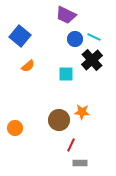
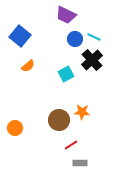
cyan square: rotated 28 degrees counterclockwise
red line: rotated 32 degrees clockwise
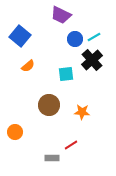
purple trapezoid: moved 5 px left
cyan line: rotated 56 degrees counterclockwise
cyan square: rotated 21 degrees clockwise
brown circle: moved 10 px left, 15 px up
orange circle: moved 4 px down
gray rectangle: moved 28 px left, 5 px up
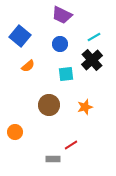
purple trapezoid: moved 1 px right
blue circle: moved 15 px left, 5 px down
orange star: moved 3 px right, 5 px up; rotated 21 degrees counterclockwise
gray rectangle: moved 1 px right, 1 px down
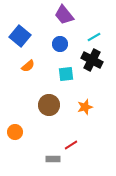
purple trapezoid: moved 2 px right; rotated 25 degrees clockwise
black cross: rotated 20 degrees counterclockwise
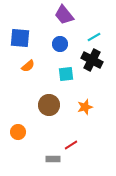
blue square: moved 2 px down; rotated 35 degrees counterclockwise
orange circle: moved 3 px right
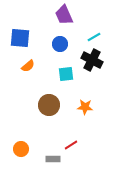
purple trapezoid: rotated 15 degrees clockwise
orange star: rotated 21 degrees clockwise
orange circle: moved 3 px right, 17 px down
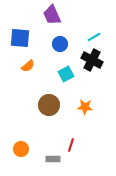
purple trapezoid: moved 12 px left
cyan square: rotated 21 degrees counterclockwise
red line: rotated 40 degrees counterclockwise
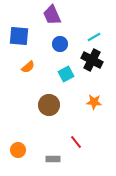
blue square: moved 1 px left, 2 px up
orange semicircle: moved 1 px down
orange star: moved 9 px right, 5 px up
red line: moved 5 px right, 3 px up; rotated 56 degrees counterclockwise
orange circle: moved 3 px left, 1 px down
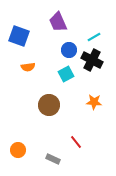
purple trapezoid: moved 6 px right, 7 px down
blue square: rotated 15 degrees clockwise
blue circle: moved 9 px right, 6 px down
orange semicircle: rotated 32 degrees clockwise
gray rectangle: rotated 24 degrees clockwise
